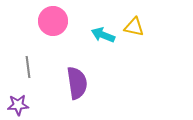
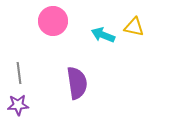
gray line: moved 9 px left, 6 px down
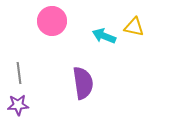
pink circle: moved 1 px left
cyan arrow: moved 1 px right, 1 px down
purple semicircle: moved 6 px right
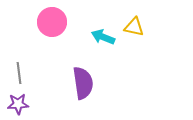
pink circle: moved 1 px down
cyan arrow: moved 1 px left, 1 px down
purple star: moved 1 px up
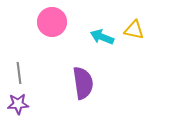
yellow triangle: moved 3 px down
cyan arrow: moved 1 px left
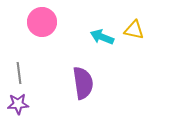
pink circle: moved 10 px left
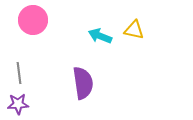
pink circle: moved 9 px left, 2 px up
cyan arrow: moved 2 px left, 1 px up
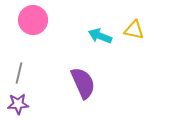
gray line: rotated 20 degrees clockwise
purple semicircle: rotated 16 degrees counterclockwise
